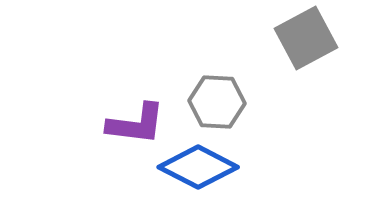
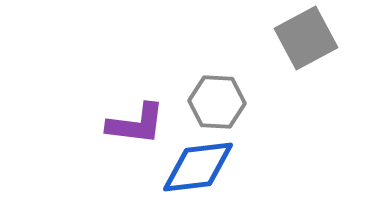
blue diamond: rotated 34 degrees counterclockwise
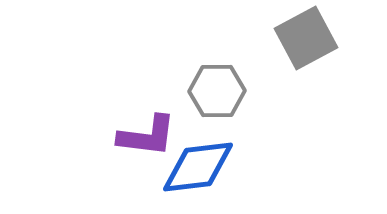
gray hexagon: moved 11 px up; rotated 4 degrees counterclockwise
purple L-shape: moved 11 px right, 12 px down
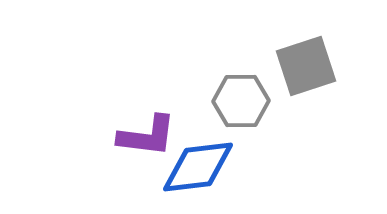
gray square: moved 28 px down; rotated 10 degrees clockwise
gray hexagon: moved 24 px right, 10 px down
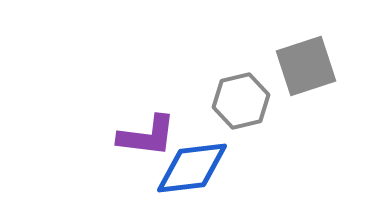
gray hexagon: rotated 12 degrees counterclockwise
blue diamond: moved 6 px left, 1 px down
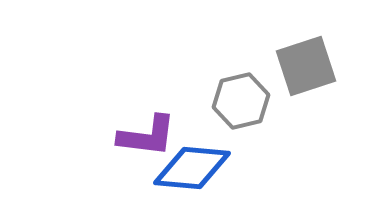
blue diamond: rotated 12 degrees clockwise
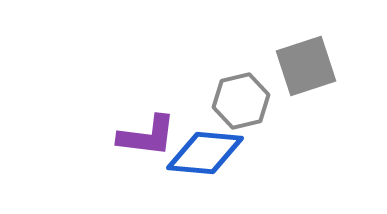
blue diamond: moved 13 px right, 15 px up
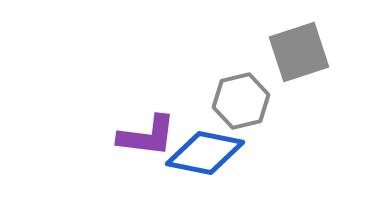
gray square: moved 7 px left, 14 px up
blue diamond: rotated 6 degrees clockwise
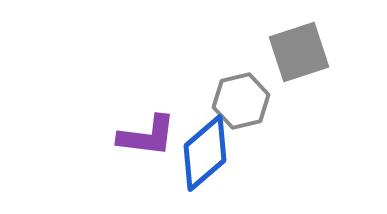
blue diamond: rotated 52 degrees counterclockwise
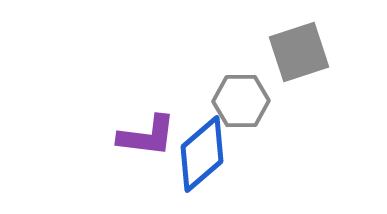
gray hexagon: rotated 12 degrees clockwise
blue diamond: moved 3 px left, 1 px down
